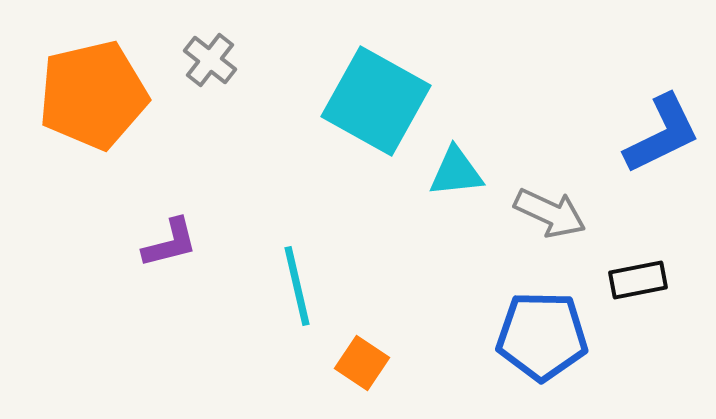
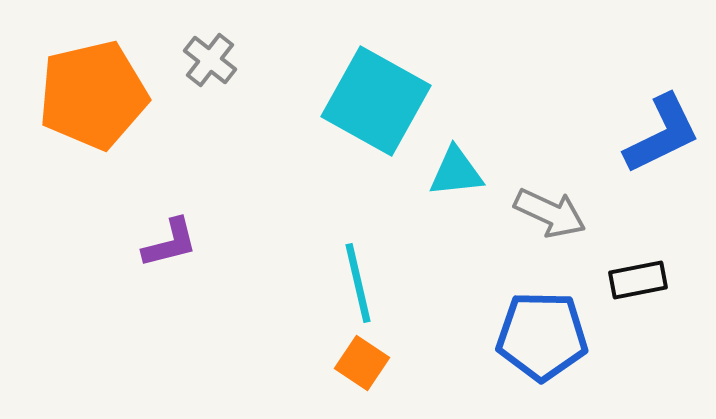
cyan line: moved 61 px right, 3 px up
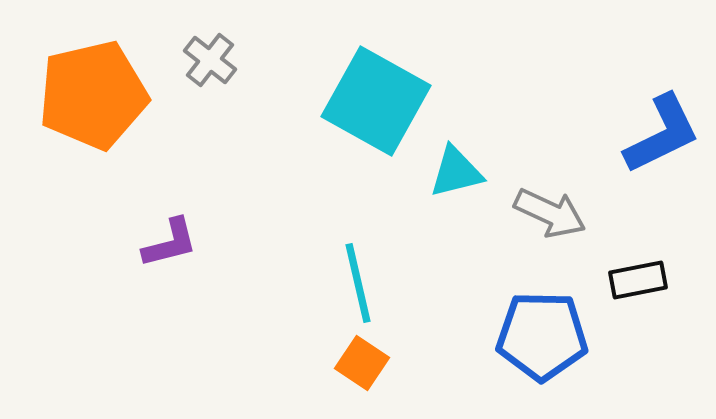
cyan triangle: rotated 8 degrees counterclockwise
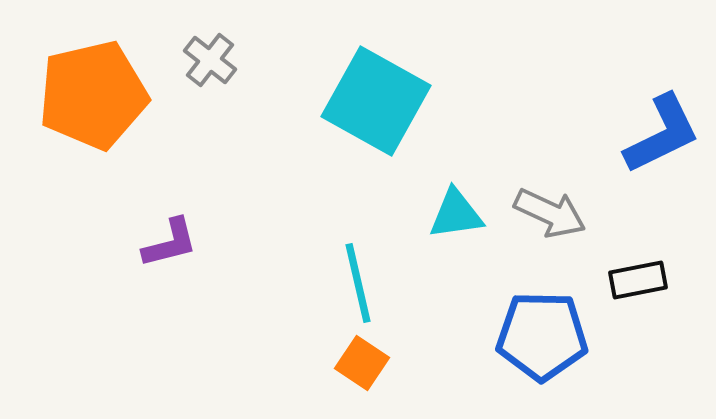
cyan triangle: moved 42 px down; rotated 6 degrees clockwise
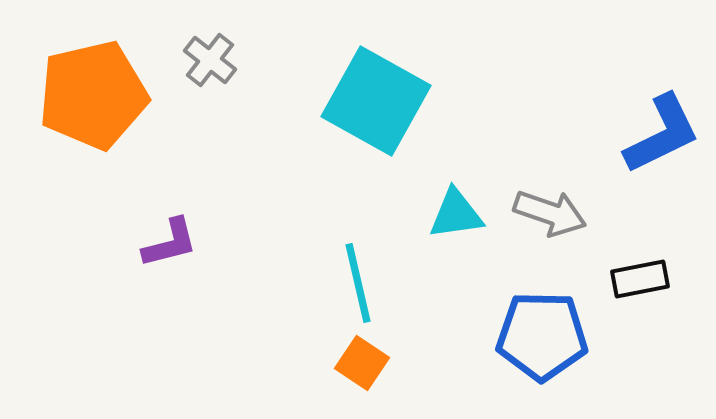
gray arrow: rotated 6 degrees counterclockwise
black rectangle: moved 2 px right, 1 px up
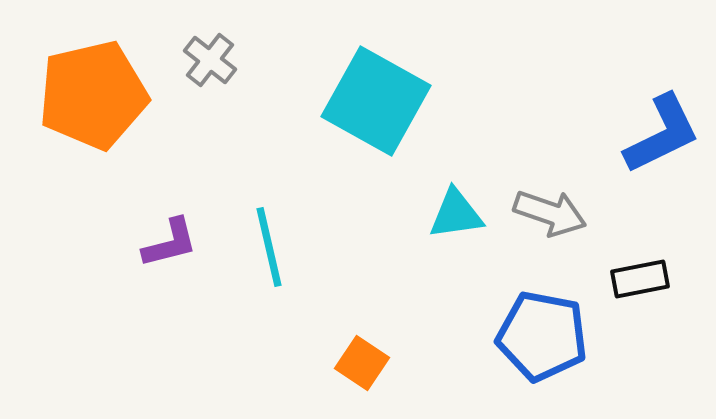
cyan line: moved 89 px left, 36 px up
blue pentagon: rotated 10 degrees clockwise
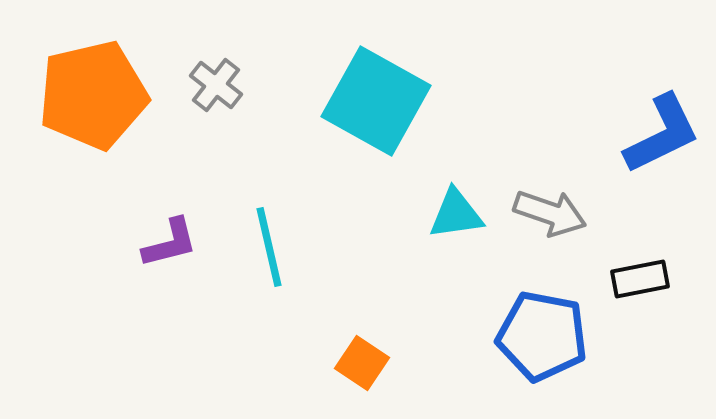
gray cross: moved 6 px right, 25 px down
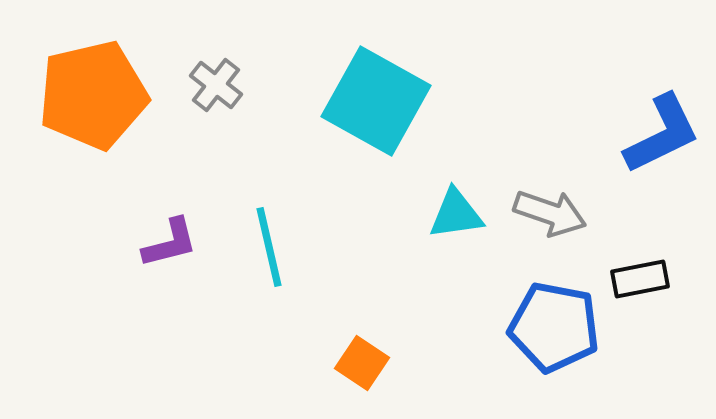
blue pentagon: moved 12 px right, 9 px up
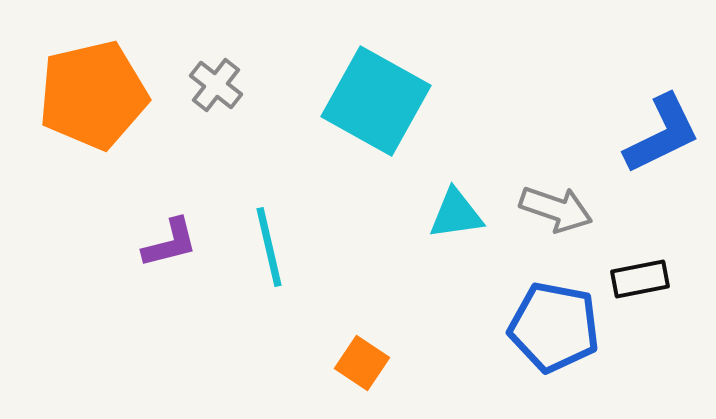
gray arrow: moved 6 px right, 4 px up
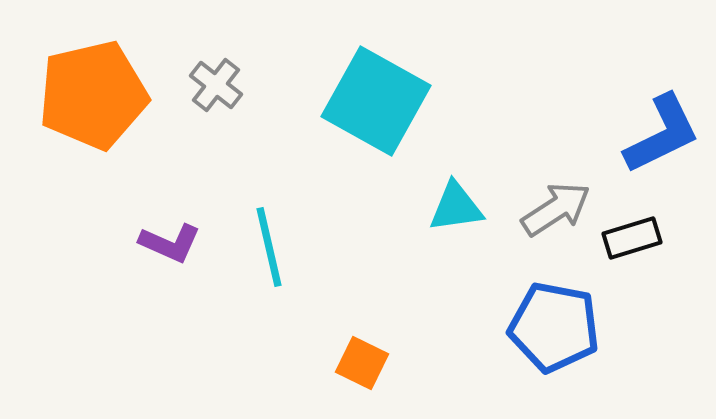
gray arrow: rotated 52 degrees counterclockwise
cyan triangle: moved 7 px up
purple L-shape: rotated 38 degrees clockwise
black rectangle: moved 8 px left, 41 px up; rotated 6 degrees counterclockwise
orange square: rotated 8 degrees counterclockwise
